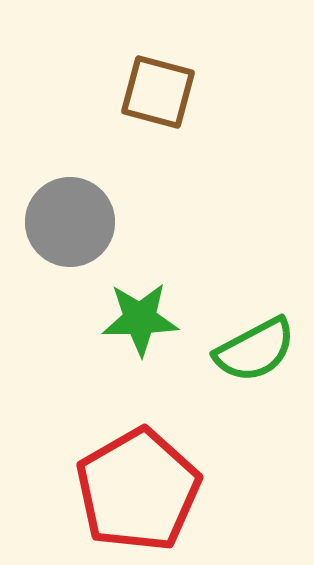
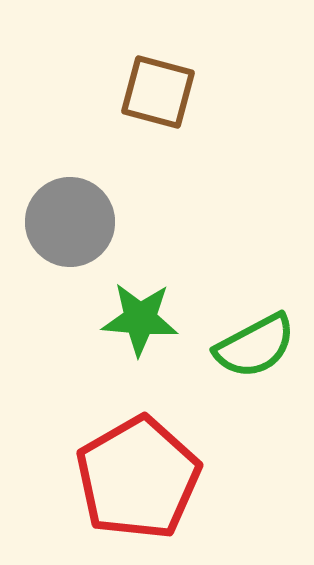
green star: rotated 6 degrees clockwise
green semicircle: moved 4 px up
red pentagon: moved 12 px up
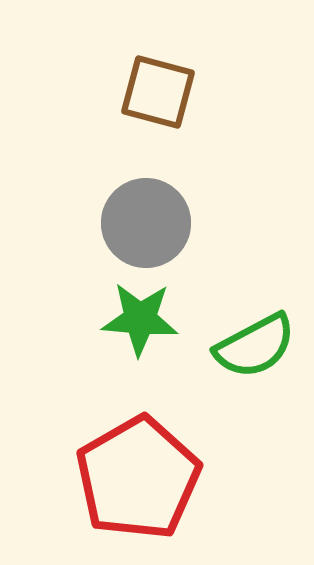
gray circle: moved 76 px right, 1 px down
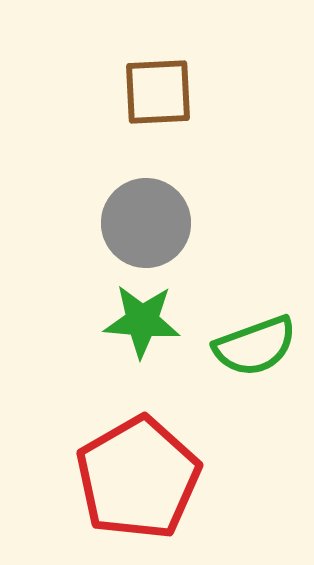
brown square: rotated 18 degrees counterclockwise
green star: moved 2 px right, 2 px down
green semicircle: rotated 8 degrees clockwise
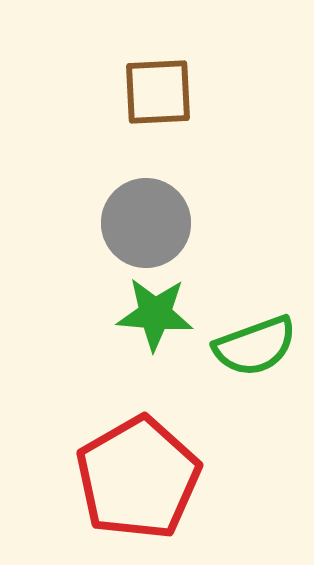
green star: moved 13 px right, 7 px up
